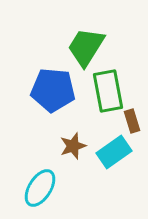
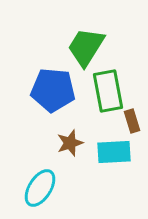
brown star: moved 3 px left, 3 px up
cyan rectangle: rotated 32 degrees clockwise
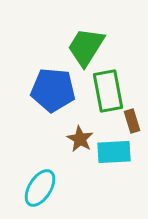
brown star: moved 10 px right, 4 px up; rotated 24 degrees counterclockwise
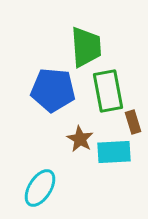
green trapezoid: rotated 144 degrees clockwise
brown rectangle: moved 1 px right, 1 px down
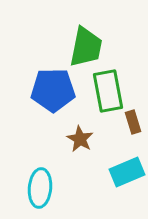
green trapezoid: rotated 15 degrees clockwise
blue pentagon: rotated 6 degrees counterclockwise
cyan rectangle: moved 13 px right, 20 px down; rotated 20 degrees counterclockwise
cyan ellipse: rotated 27 degrees counterclockwise
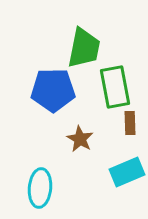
green trapezoid: moved 2 px left, 1 px down
green rectangle: moved 7 px right, 4 px up
brown rectangle: moved 3 px left, 1 px down; rotated 15 degrees clockwise
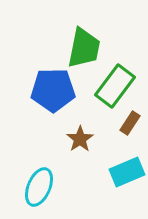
green rectangle: moved 1 px up; rotated 48 degrees clockwise
brown rectangle: rotated 35 degrees clockwise
brown star: rotated 8 degrees clockwise
cyan ellipse: moved 1 px left, 1 px up; rotated 18 degrees clockwise
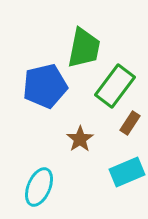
blue pentagon: moved 8 px left, 4 px up; rotated 12 degrees counterclockwise
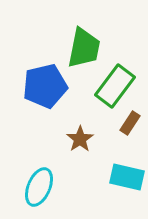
cyan rectangle: moved 5 px down; rotated 36 degrees clockwise
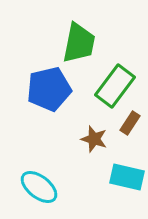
green trapezoid: moved 5 px left, 5 px up
blue pentagon: moved 4 px right, 3 px down
brown star: moved 14 px right; rotated 20 degrees counterclockwise
cyan ellipse: rotated 75 degrees counterclockwise
